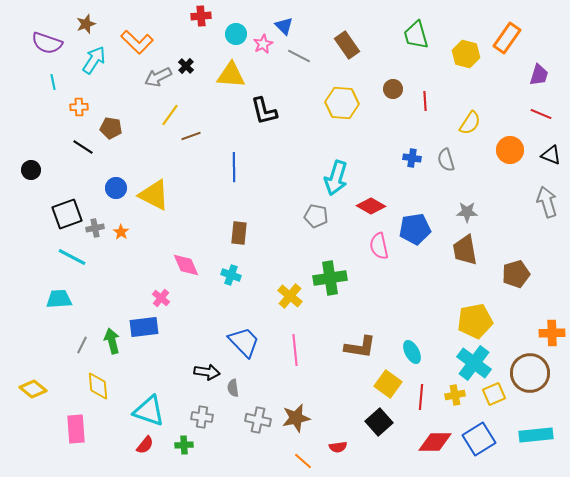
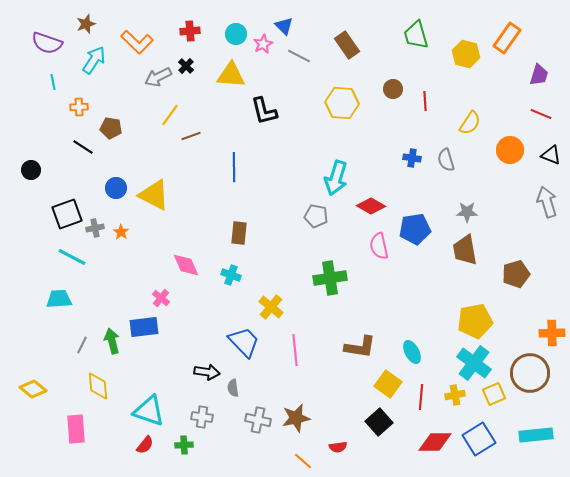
red cross at (201, 16): moved 11 px left, 15 px down
yellow cross at (290, 296): moved 19 px left, 11 px down
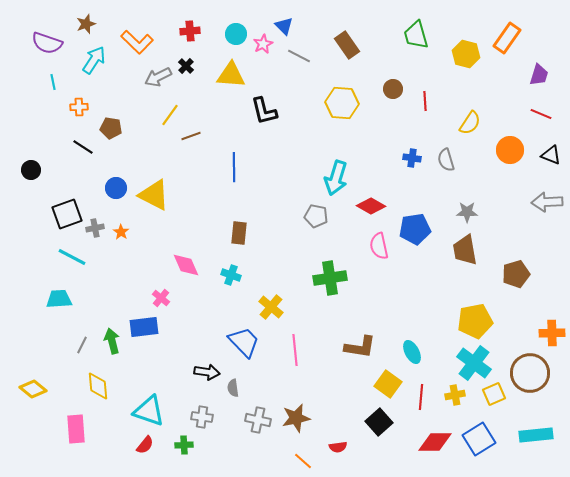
gray arrow at (547, 202): rotated 76 degrees counterclockwise
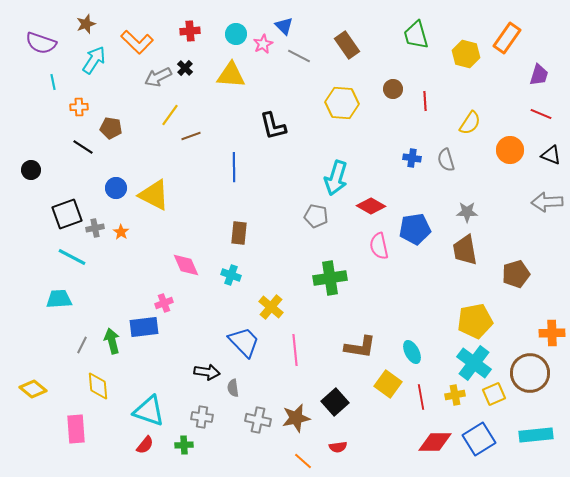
purple semicircle at (47, 43): moved 6 px left
black cross at (186, 66): moved 1 px left, 2 px down
black L-shape at (264, 111): moved 9 px right, 15 px down
pink cross at (161, 298): moved 3 px right, 5 px down; rotated 30 degrees clockwise
red line at (421, 397): rotated 15 degrees counterclockwise
black square at (379, 422): moved 44 px left, 20 px up
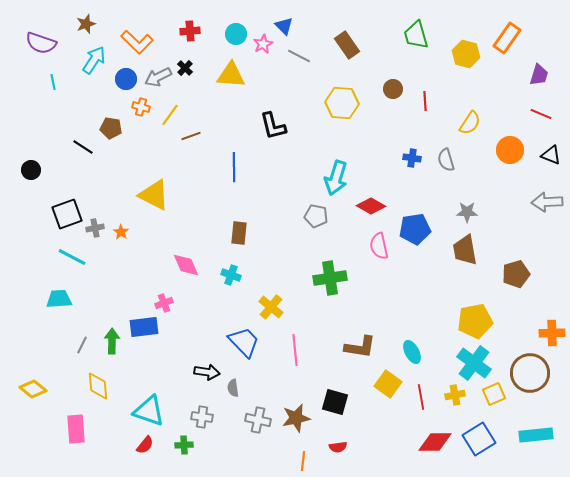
orange cross at (79, 107): moved 62 px right; rotated 18 degrees clockwise
blue circle at (116, 188): moved 10 px right, 109 px up
green arrow at (112, 341): rotated 15 degrees clockwise
black square at (335, 402): rotated 32 degrees counterclockwise
orange line at (303, 461): rotated 54 degrees clockwise
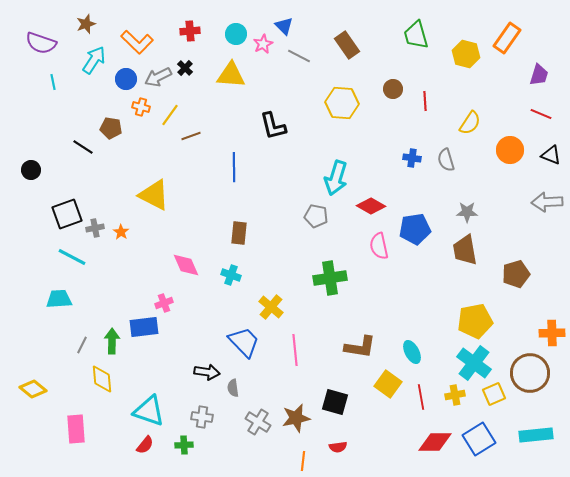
yellow diamond at (98, 386): moved 4 px right, 7 px up
gray cross at (258, 420): moved 2 px down; rotated 20 degrees clockwise
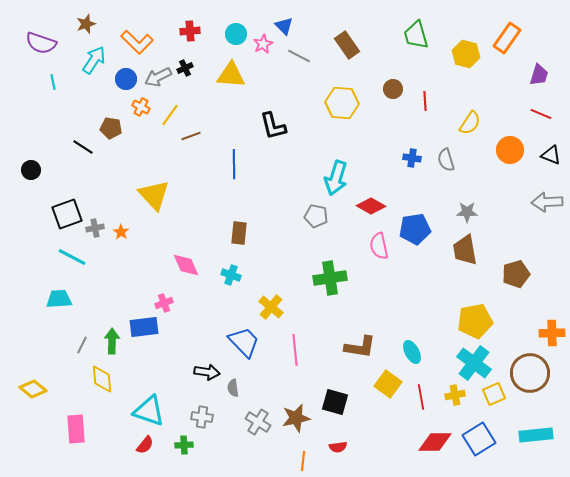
black cross at (185, 68): rotated 21 degrees clockwise
orange cross at (141, 107): rotated 12 degrees clockwise
blue line at (234, 167): moved 3 px up
yellow triangle at (154, 195): rotated 20 degrees clockwise
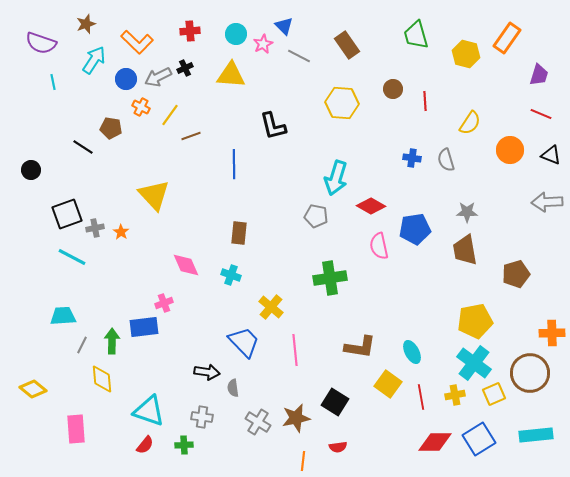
cyan trapezoid at (59, 299): moved 4 px right, 17 px down
black square at (335, 402): rotated 16 degrees clockwise
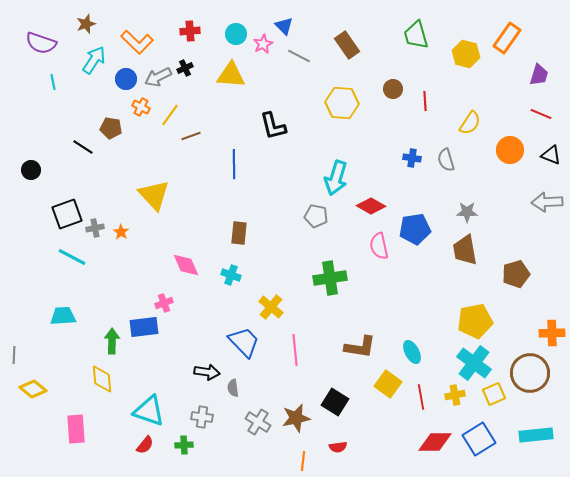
gray line at (82, 345): moved 68 px left, 10 px down; rotated 24 degrees counterclockwise
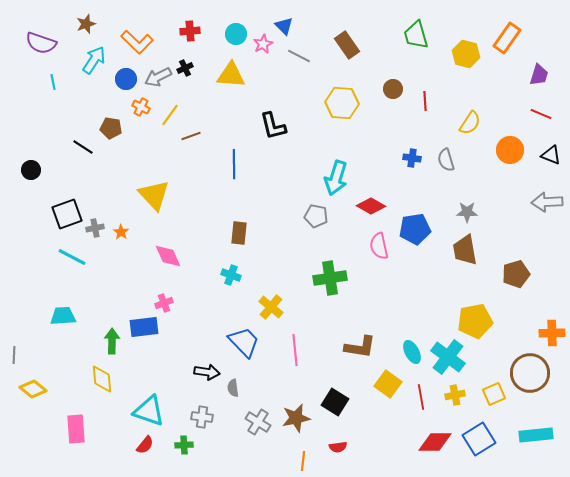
pink diamond at (186, 265): moved 18 px left, 9 px up
cyan cross at (474, 363): moved 26 px left, 6 px up
